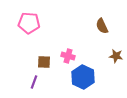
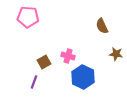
pink pentagon: moved 1 px left, 6 px up
brown star: moved 2 px up
brown square: rotated 32 degrees counterclockwise
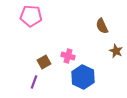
pink pentagon: moved 3 px right, 1 px up
brown star: moved 3 px up; rotated 16 degrees clockwise
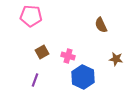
brown semicircle: moved 1 px left, 1 px up
brown star: moved 8 px down; rotated 16 degrees counterclockwise
brown square: moved 2 px left, 10 px up
purple line: moved 1 px right, 2 px up
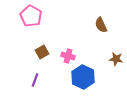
pink pentagon: rotated 25 degrees clockwise
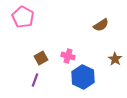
pink pentagon: moved 8 px left, 1 px down
brown semicircle: rotated 98 degrees counterclockwise
brown square: moved 1 px left, 6 px down
brown star: moved 1 px left; rotated 24 degrees clockwise
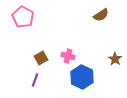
brown semicircle: moved 10 px up
blue hexagon: moved 1 px left
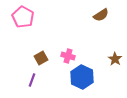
purple line: moved 3 px left
